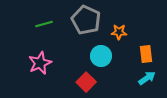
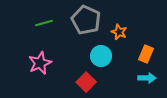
green line: moved 1 px up
orange star: rotated 21 degrees clockwise
orange rectangle: rotated 30 degrees clockwise
cyan arrow: rotated 36 degrees clockwise
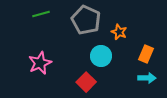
green line: moved 3 px left, 9 px up
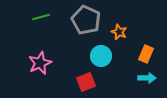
green line: moved 3 px down
red square: rotated 24 degrees clockwise
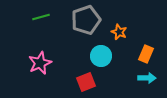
gray pentagon: rotated 28 degrees clockwise
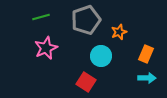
orange star: rotated 28 degrees clockwise
pink star: moved 6 px right, 15 px up
red square: rotated 36 degrees counterclockwise
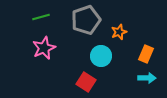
pink star: moved 2 px left
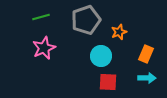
red square: moved 22 px right; rotated 30 degrees counterclockwise
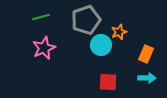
cyan circle: moved 11 px up
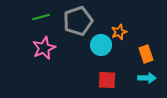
gray pentagon: moved 8 px left, 1 px down
orange rectangle: rotated 42 degrees counterclockwise
red square: moved 1 px left, 2 px up
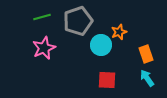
green line: moved 1 px right
cyan arrow: rotated 126 degrees counterclockwise
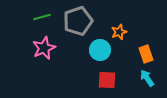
cyan circle: moved 1 px left, 5 px down
